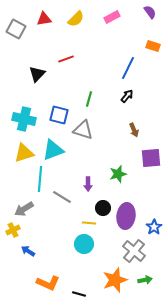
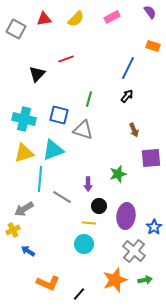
black circle: moved 4 px left, 2 px up
black line: rotated 64 degrees counterclockwise
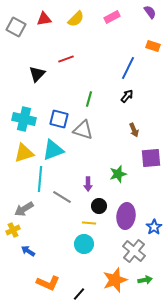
gray square: moved 2 px up
blue square: moved 4 px down
